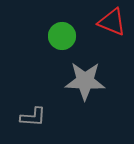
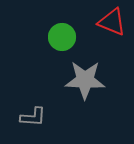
green circle: moved 1 px down
gray star: moved 1 px up
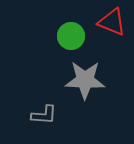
green circle: moved 9 px right, 1 px up
gray L-shape: moved 11 px right, 2 px up
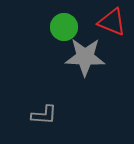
green circle: moved 7 px left, 9 px up
gray star: moved 23 px up
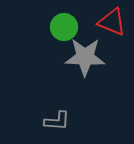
gray L-shape: moved 13 px right, 6 px down
